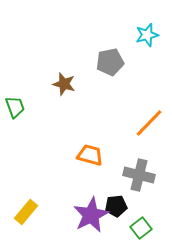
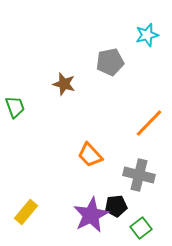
orange trapezoid: rotated 148 degrees counterclockwise
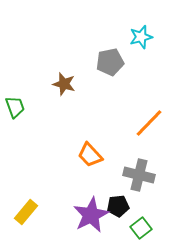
cyan star: moved 6 px left, 2 px down
black pentagon: moved 2 px right
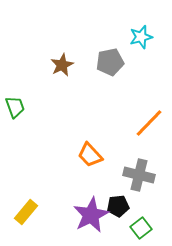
brown star: moved 2 px left, 19 px up; rotated 30 degrees clockwise
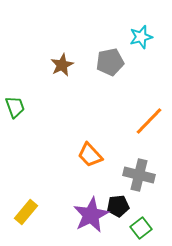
orange line: moved 2 px up
